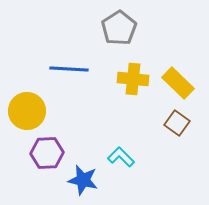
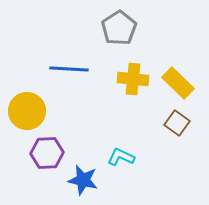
cyan L-shape: rotated 20 degrees counterclockwise
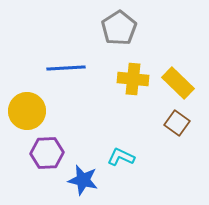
blue line: moved 3 px left, 1 px up; rotated 6 degrees counterclockwise
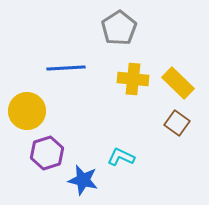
purple hexagon: rotated 16 degrees counterclockwise
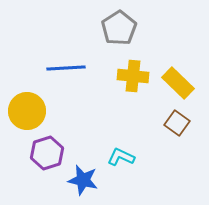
yellow cross: moved 3 px up
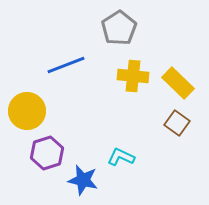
blue line: moved 3 px up; rotated 18 degrees counterclockwise
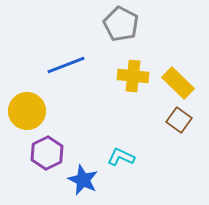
gray pentagon: moved 2 px right, 4 px up; rotated 12 degrees counterclockwise
brown square: moved 2 px right, 3 px up
purple hexagon: rotated 8 degrees counterclockwise
blue star: rotated 12 degrees clockwise
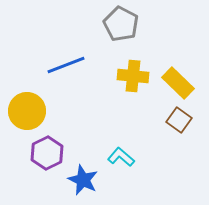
cyan L-shape: rotated 16 degrees clockwise
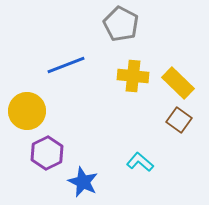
cyan L-shape: moved 19 px right, 5 px down
blue star: moved 2 px down
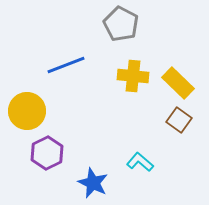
blue star: moved 10 px right, 1 px down
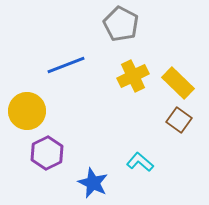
yellow cross: rotated 32 degrees counterclockwise
